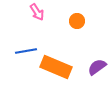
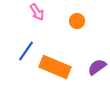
blue line: rotated 45 degrees counterclockwise
orange rectangle: moved 1 px left
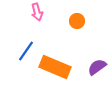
pink arrow: rotated 18 degrees clockwise
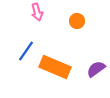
purple semicircle: moved 1 px left, 2 px down
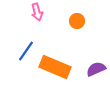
purple semicircle: rotated 12 degrees clockwise
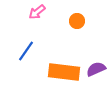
pink arrow: rotated 66 degrees clockwise
orange rectangle: moved 9 px right, 5 px down; rotated 16 degrees counterclockwise
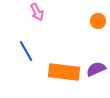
pink arrow: rotated 78 degrees counterclockwise
orange circle: moved 21 px right
blue line: rotated 65 degrees counterclockwise
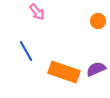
pink arrow: rotated 12 degrees counterclockwise
orange rectangle: rotated 12 degrees clockwise
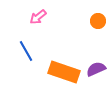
pink arrow: moved 1 px right, 5 px down; rotated 90 degrees clockwise
